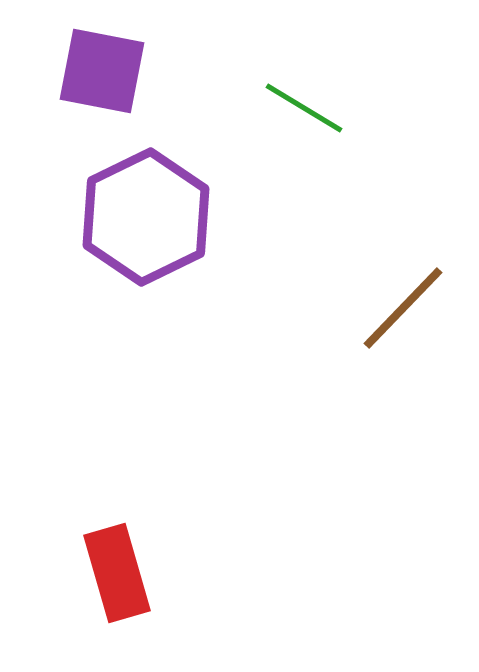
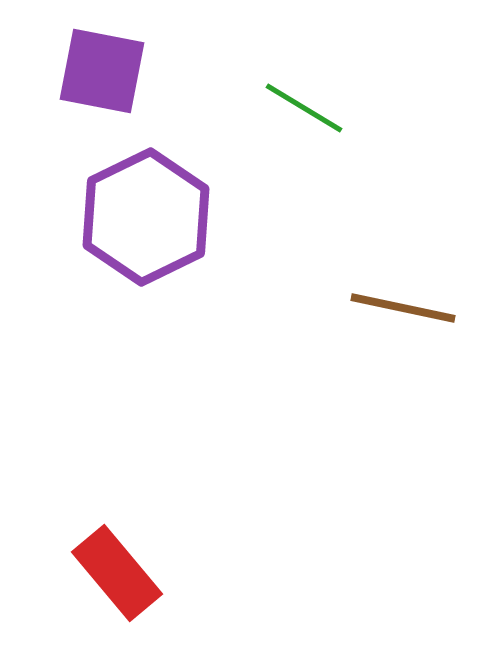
brown line: rotated 58 degrees clockwise
red rectangle: rotated 24 degrees counterclockwise
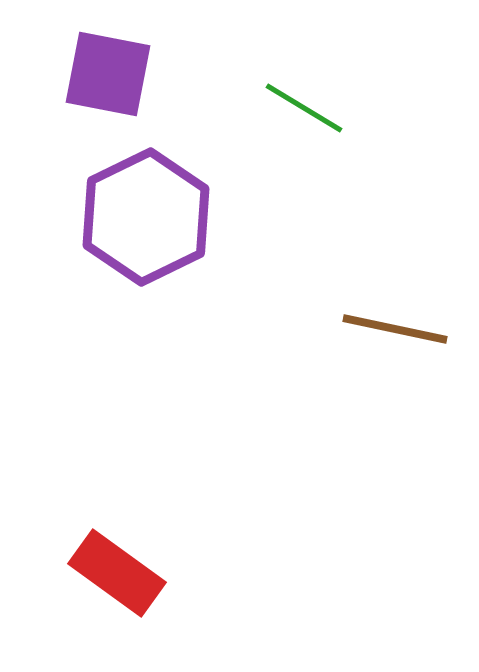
purple square: moved 6 px right, 3 px down
brown line: moved 8 px left, 21 px down
red rectangle: rotated 14 degrees counterclockwise
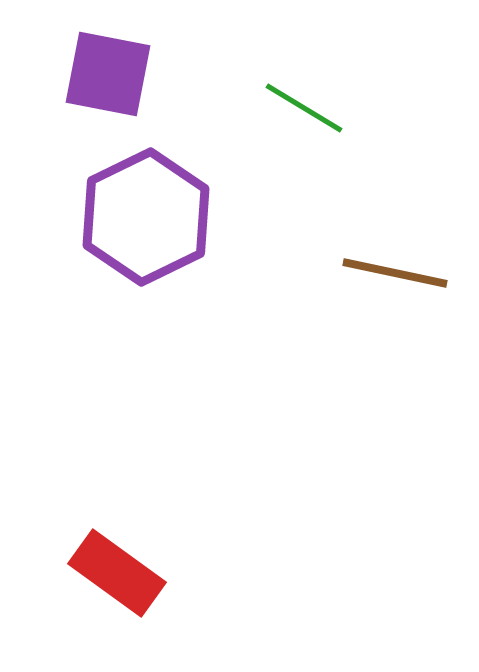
brown line: moved 56 px up
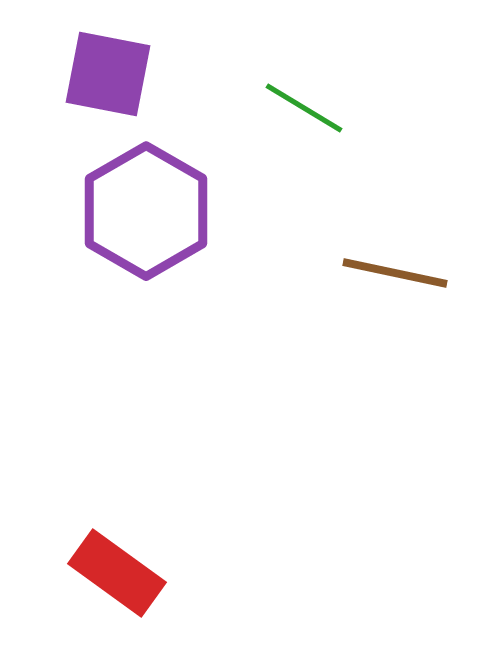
purple hexagon: moved 6 px up; rotated 4 degrees counterclockwise
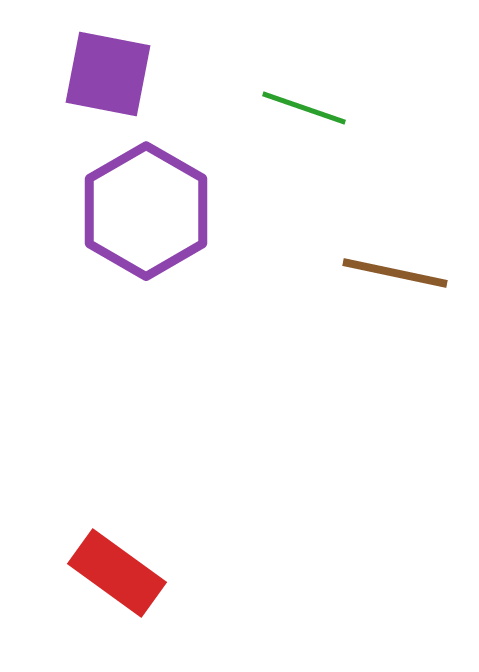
green line: rotated 12 degrees counterclockwise
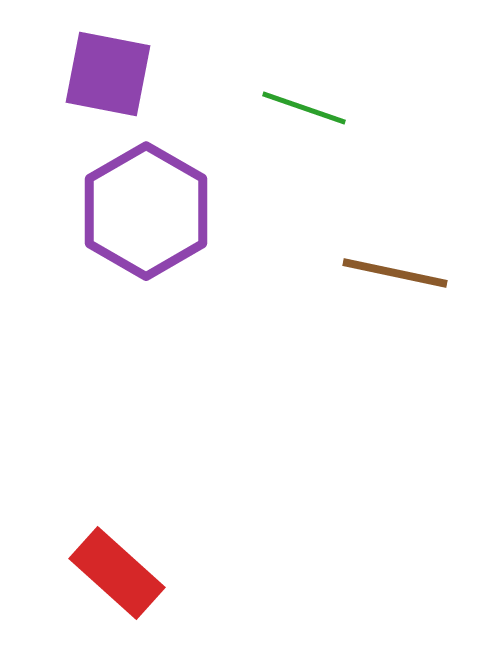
red rectangle: rotated 6 degrees clockwise
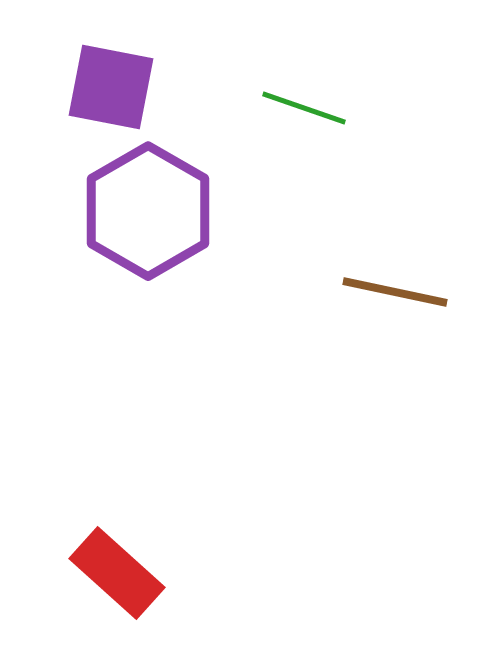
purple square: moved 3 px right, 13 px down
purple hexagon: moved 2 px right
brown line: moved 19 px down
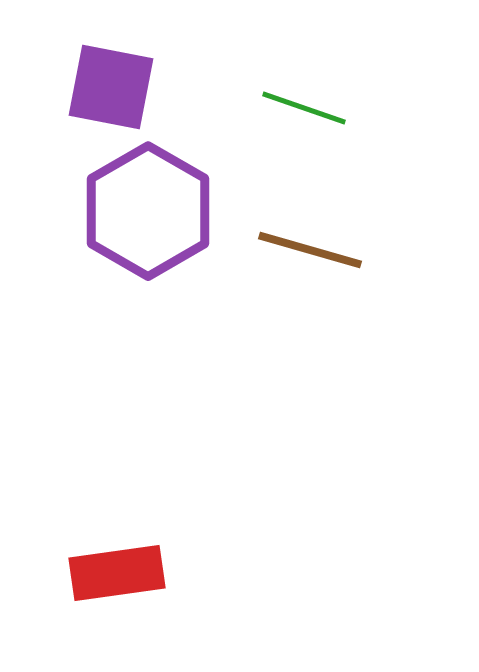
brown line: moved 85 px left, 42 px up; rotated 4 degrees clockwise
red rectangle: rotated 50 degrees counterclockwise
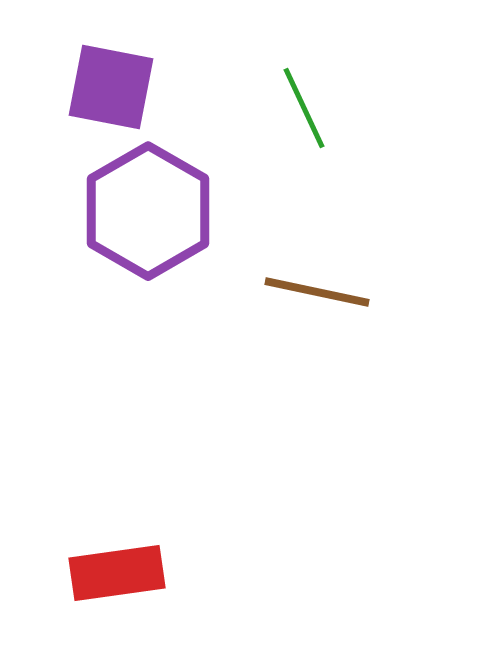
green line: rotated 46 degrees clockwise
brown line: moved 7 px right, 42 px down; rotated 4 degrees counterclockwise
